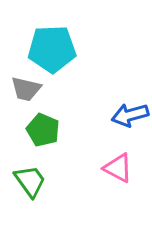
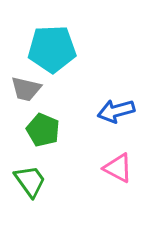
blue arrow: moved 14 px left, 4 px up
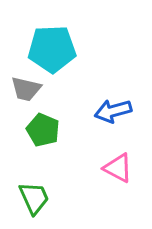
blue arrow: moved 3 px left
green trapezoid: moved 4 px right, 17 px down; rotated 12 degrees clockwise
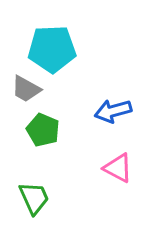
gray trapezoid: rotated 16 degrees clockwise
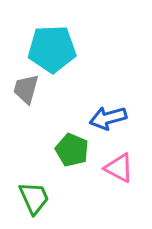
gray trapezoid: rotated 76 degrees clockwise
blue arrow: moved 5 px left, 7 px down
green pentagon: moved 29 px right, 20 px down
pink triangle: moved 1 px right
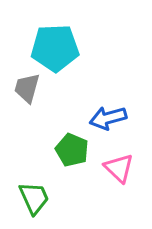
cyan pentagon: moved 3 px right, 1 px up
gray trapezoid: moved 1 px right, 1 px up
pink triangle: rotated 16 degrees clockwise
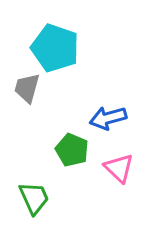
cyan pentagon: rotated 21 degrees clockwise
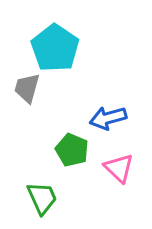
cyan pentagon: rotated 15 degrees clockwise
green trapezoid: moved 8 px right
